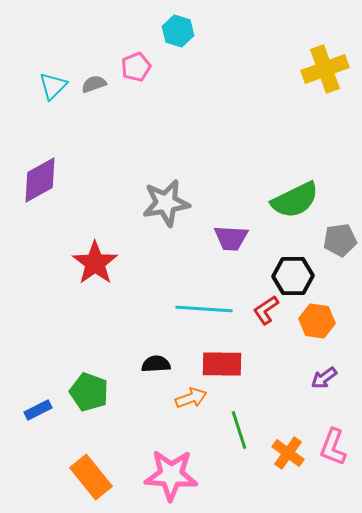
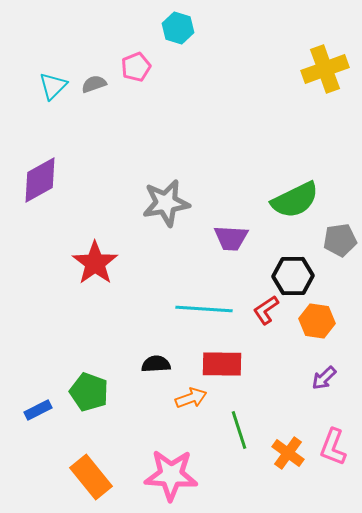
cyan hexagon: moved 3 px up
purple arrow: rotated 8 degrees counterclockwise
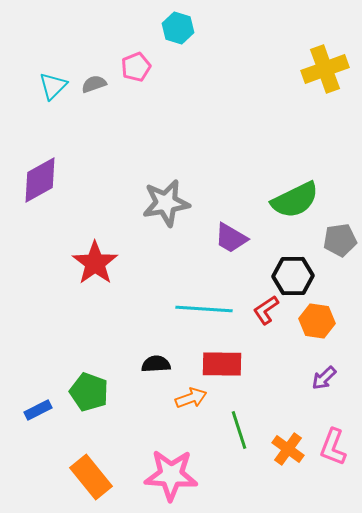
purple trapezoid: rotated 27 degrees clockwise
orange cross: moved 4 px up
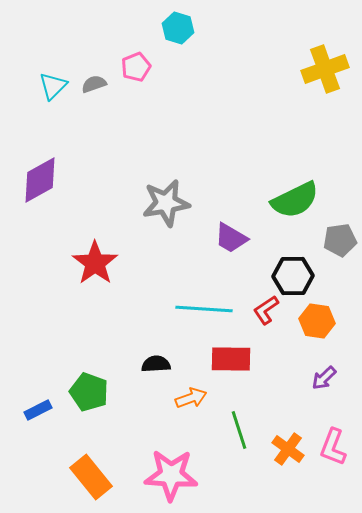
red rectangle: moved 9 px right, 5 px up
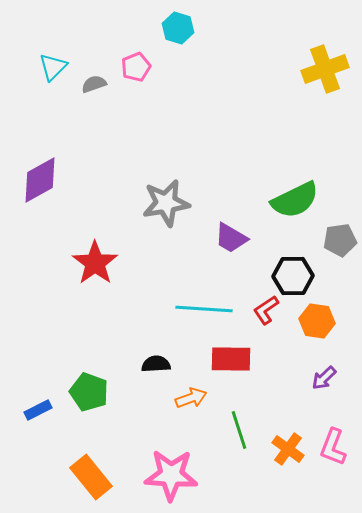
cyan triangle: moved 19 px up
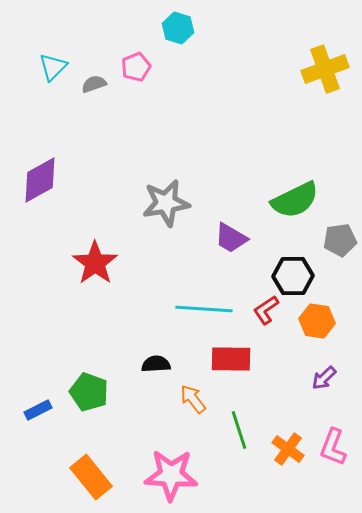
orange arrow: moved 2 px right, 1 px down; rotated 108 degrees counterclockwise
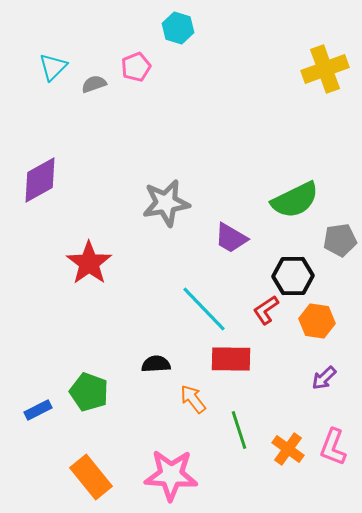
red star: moved 6 px left
cyan line: rotated 42 degrees clockwise
